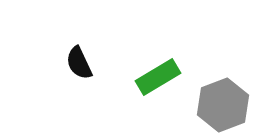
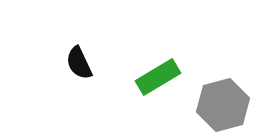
gray hexagon: rotated 6 degrees clockwise
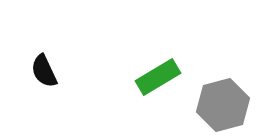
black semicircle: moved 35 px left, 8 px down
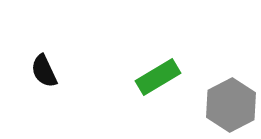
gray hexagon: moved 8 px right; rotated 12 degrees counterclockwise
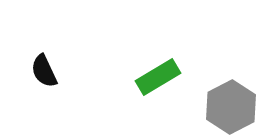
gray hexagon: moved 2 px down
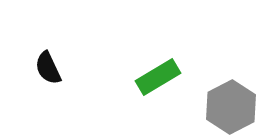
black semicircle: moved 4 px right, 3 px up
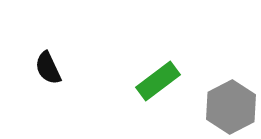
green rectangle: moved 4 px down; rotated 6 degrees counterclockwise
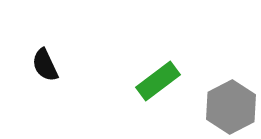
black semicircle: moved 3 px left, 3 px up
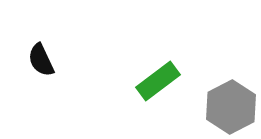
black semicircle: moved 4 px left, 5 px up
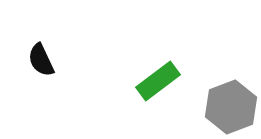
gray hexagon: rotated 6 degrees clockwise
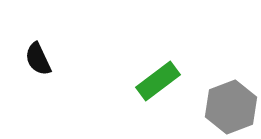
black semicircle: moved 3 px left, 1 px up
